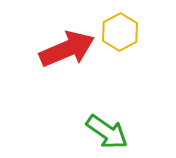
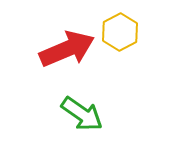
green arrow: moved 25 px left, 18 px up
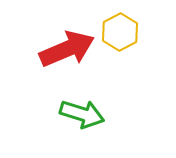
green arrow: rotated 18 degrees counterclockwise
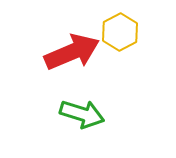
red arrow: moved 5 px right, 3 px down
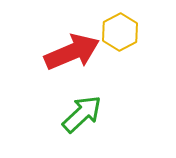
green arrow: rotated 60 degrees counterclockwise
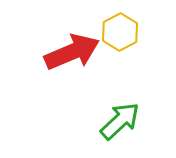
green arrow: moved 38 px right, 7 px down
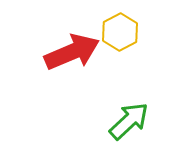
green arrow: moved 9 px right
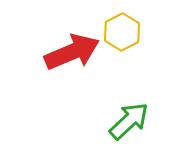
yellow hexagon: moved 2 px right
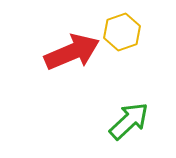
yellow hexagon: rotated 9 degrees clockwise
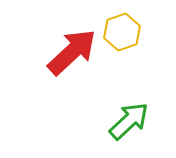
red arrow: rotated 20 degrees counterclockwise
